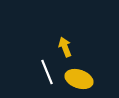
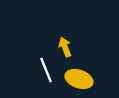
white line: moved 1 px left, 2 px up
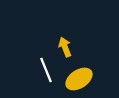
yellow ellipse: rotated 52 degrees counterclockwise
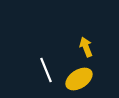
yellow arrow: moved 21 px right
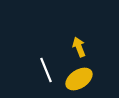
yellow arrow: moved 7 px left
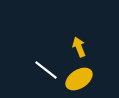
white line: rotated 30 degrees counterclockwise
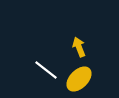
yellow ellipse: rotated 12 degrees counterclockwise
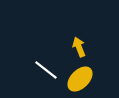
yellow ellipse: moved 1 px right
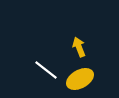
yellow ellipse: rotated 16 degrees clockwise
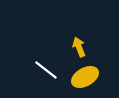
yellow ellipse: moved 5 px right, 2 px up
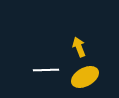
white line: rotated 40 degrees counterclockwise
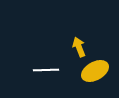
yellow ellipse: moved 10 px right, 6 px up
